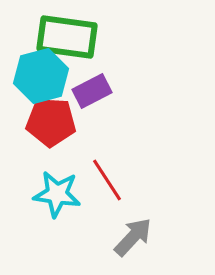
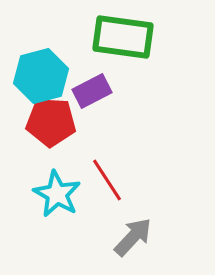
green rectangle: moved 56 px right
cyan star: rotated 21 degrees clockwise
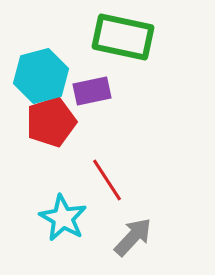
green rectangle: rotated 4 degrees clockwise
purple rectangle: rotated 15 degrees clockwise
red pentagon: rotated 21 degrees counterclockwise
cyan star: moved 6 px right, 24 px down
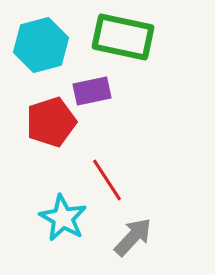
cyan hexagon: moved 31 px up
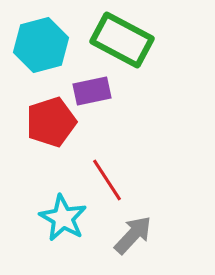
green rectangle: moved 1 px left, 3 px down; rotated 16 degrees clockwise
gray arrow: moved 2 px up
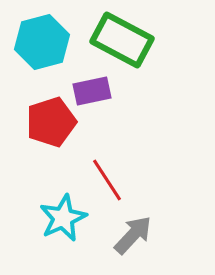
cyan hexagon: moved 1 px right, 3 px up
cyan star: rotated 18 degrees clockwise
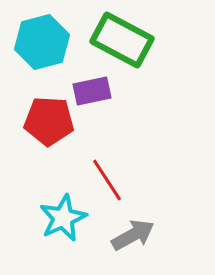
red pentagon: moved 2 px left, 1 px up; rotated 21 degrees clockwise
gray arrow: rotated 18 degrees clockwise
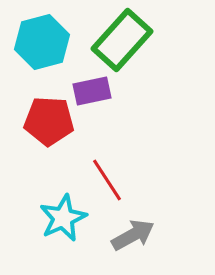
green rectangle: rotated 76 degrees counterclockwise
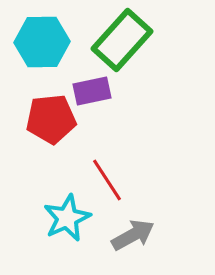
cyan hexagon: rotated 14 degrees clockwise
red pentagon: moved 2 px right, 2 px up; rotated 9 degrees counterclockwise
cyan star: moved 4 px right
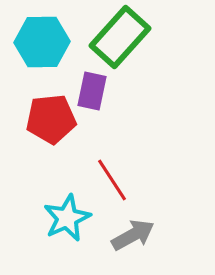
green rectangle: moved 2 px left, 3 px up
purple rectangle: rotated 66 degrees counterclockwise
red line: moved 5 px right
